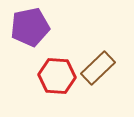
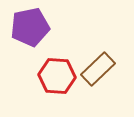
brown rectangle: moved 1 px down
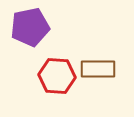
brown rectangle: rotated 44 degrees clockwise
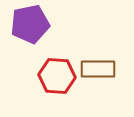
purple pentagon: moved 3 px up
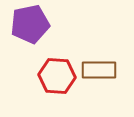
brown rectangle: moved 1 px right, 1 px down
